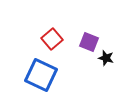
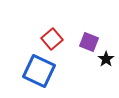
black star: moved 1 px down; rotated 21 degrees clockwise
blue square: moved 2 px left, 4 px up
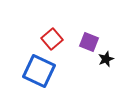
black star: rotated 14 degrees clockwise
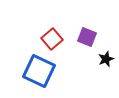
purple square: moved 2 px left, 5 px up
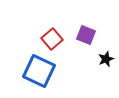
purple square: moved 1 px left, 2 px up
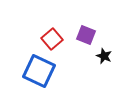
black star: moved 2 px left, 3 px up; rotated 28 degrees counterclockwise
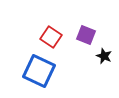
red square: moved 1 px left, 2 px up; rotated 15 degrees counterclockwise
